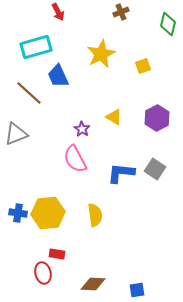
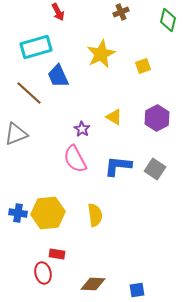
green diamond: moved 4 px up
blue L-shape: moved 3 px left, 7 px up
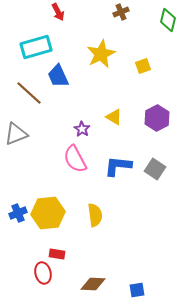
blue cross: rotated 30 degrees counterclockwise
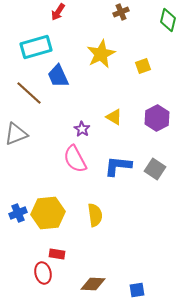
red arrow: rotated 60 degrees clockwise
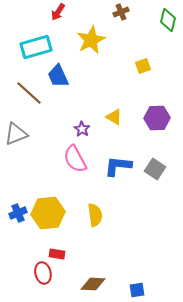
yellow star: moved 10 px left, 14 px up
purple hexagon: rotated 25 degrees clockwise
